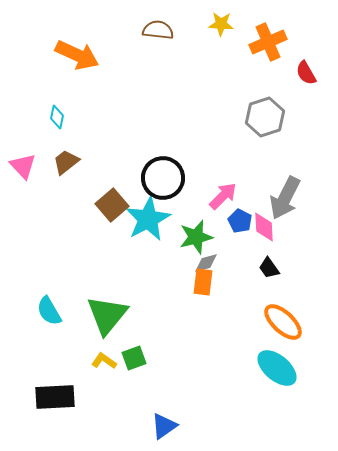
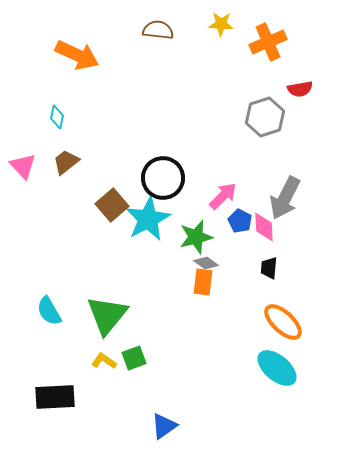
red semicircle: moved 6 px left, 16 px down; rotated 70 degrees counterclockwise
gray diamond: rotated 50 degrees clockwise
black trapezoid: rotated 40 degrees clockwise
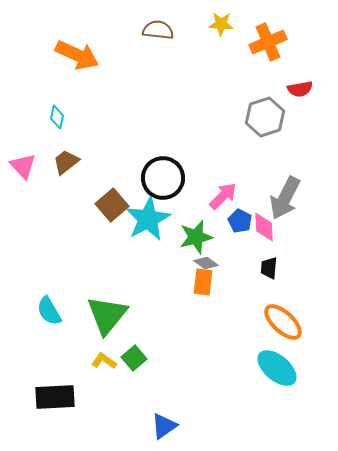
green square: rotated 20 degrees counterclockwise
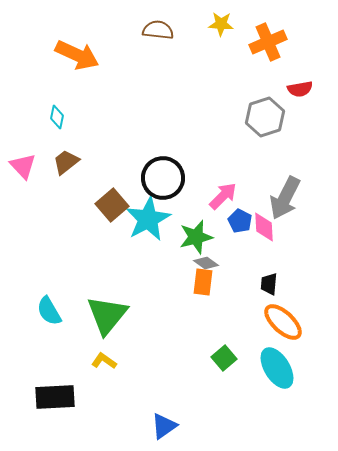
black trapezoid: moved 16 px down
green square: moved 90 px right
cyan ellipse: rotated 18 degrees clockwise
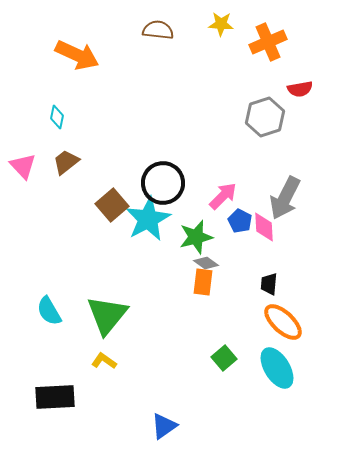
black circle: moved 5 px down
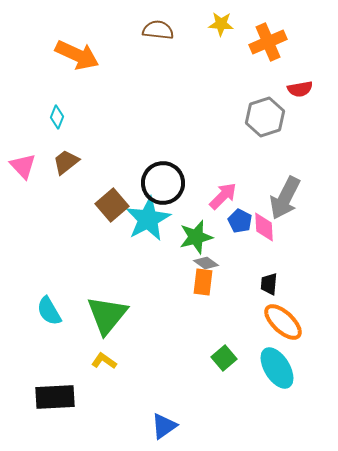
cyan diamond: rotated 10 degrees clockwise
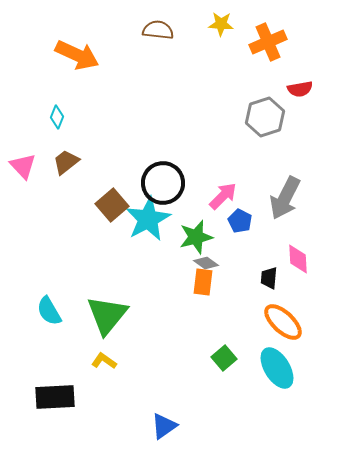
pink diamond: moved 34 px right, 32 px down
black trapezoid: moved 6 px up
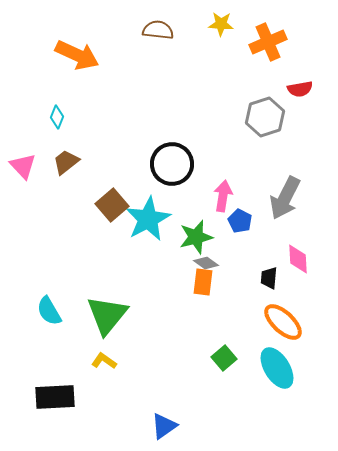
black circle: moved 9 px right, 19 px up
pink arrow: rotated 36 degrees counterclockwise
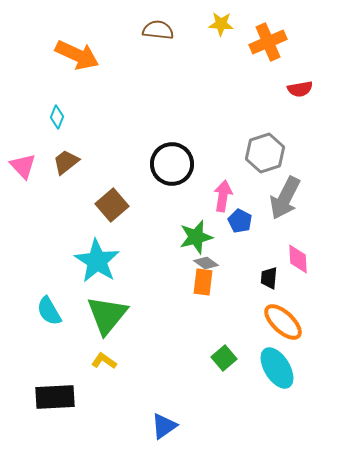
gray hexagon: moved 36 px down
cyan star: moved 51 px left, 42 px down; rotated 12 degrees counterclockwise
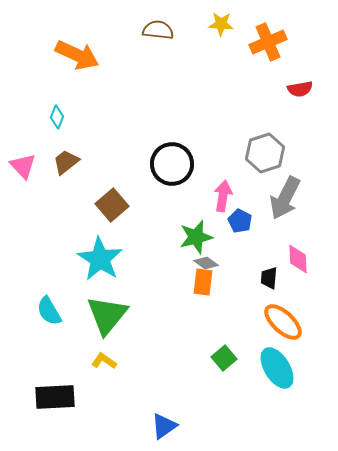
cyan star: moved 3 px right, 2 px up
